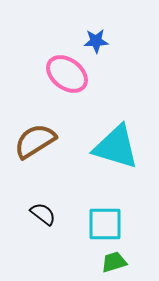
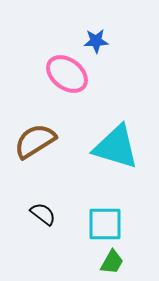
green trapezoid: moved 2 px left; rotated 136 degrees clockwise
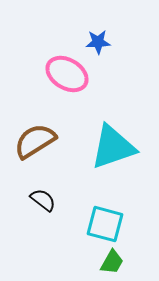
blue star: moved 2 px right, 1 px down
pink ellipse: rotated 6 degrees counterclockwise
cyan triangle: moved 3 px left; rotated 36 degrees counterclockwise
black semicircle: moved 14 px up
cyan square: rotated 15 degrees clockwise
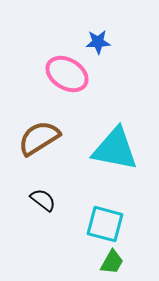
brown semicircle: moved 4 px right, 3 px up
cyan triangle: moved 2 px right, 2 px down; rotated 30 degrees clockwise
